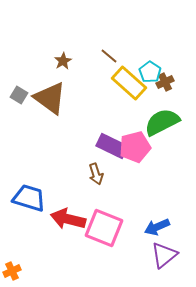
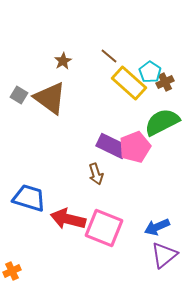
pink pentagon: rotated 8 degrees counterclockwise
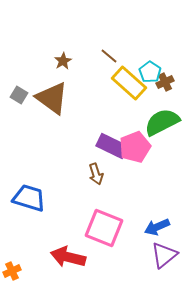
brown triangle: moved 2 px right
red arrow: moved 38 px down
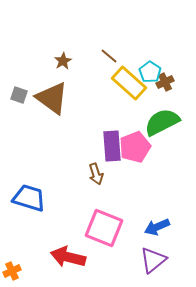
gray square: rotated 12 degrees counterclockwise
purple rectangle: rotated 60 degrees clockwise
purple triangle: moved 11 px left, 5 px down
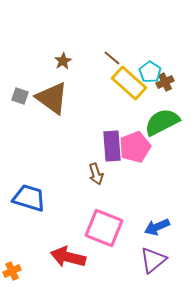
brown line: moved 3 px right, 2 px down
gray square: moved 1 px right, 1 px down
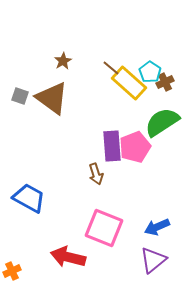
brown line: moved 1 px left, 10 px down
green semicircle: rotated 6 degrees counterclockwise
blue trapezoid: rotated 12 degrees clockwise
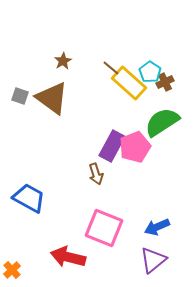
purple rectangle: rotated 32 degrees clockwise
orange cross: moved 1 px up; rotated 18 degrees counterclockwise
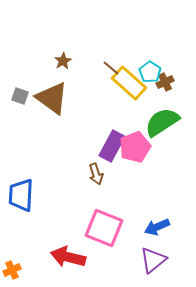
blue trapezoid: moved 8 px left, 3 px up; rotated 116 degrees counterclockwise
orange cross: rotated 18 degrees clockwise
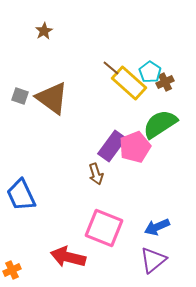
brown star: moved 19 px left, 30 px up
green semicircle: moved 2 px left, 2 px down
purple rectangle: rotated 8 degrees clockwise
blue trapezoid: rotated 28 degrees counterclockwise
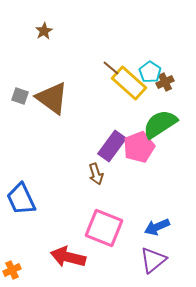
pink pentagon: moved 4 px right
blue trapezoid: moved 4 px down
